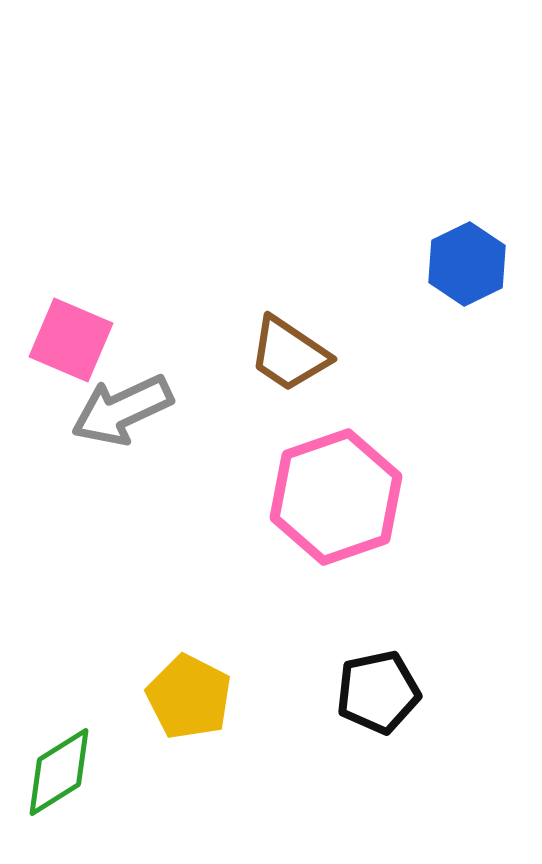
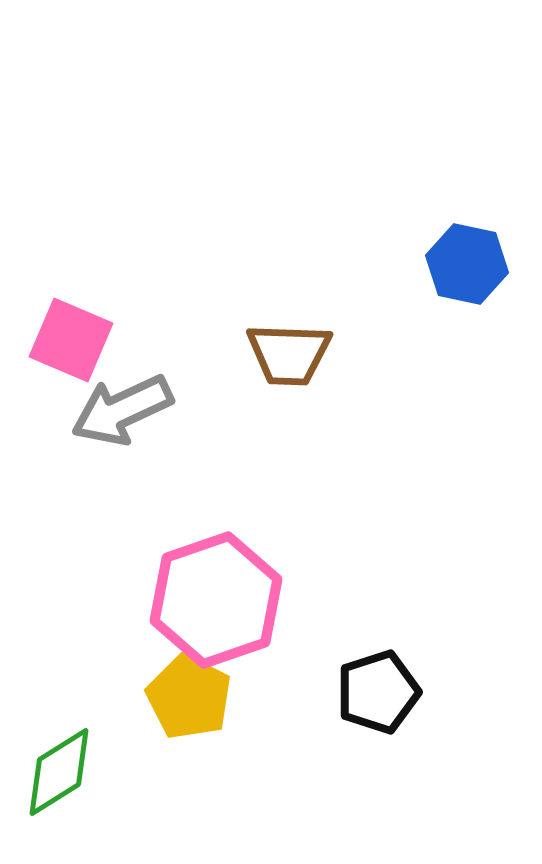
blue hexagon: rotated 22 degrees counterclockwise
brown trapezoid: rotated 32 degrees counterclockwise
pink hexagon: moved 120 px left, 103 px down
black pentagon: rotated 6 degrees counterclockwise
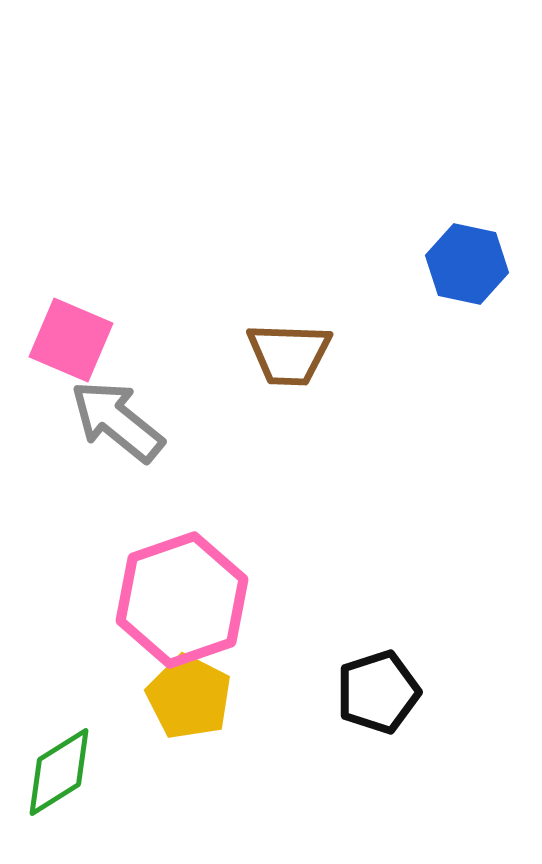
gray arrow: moved 5 px left, 11 px down; rotated 64 degrees clockwise
pink hexagon: moved 34 px left
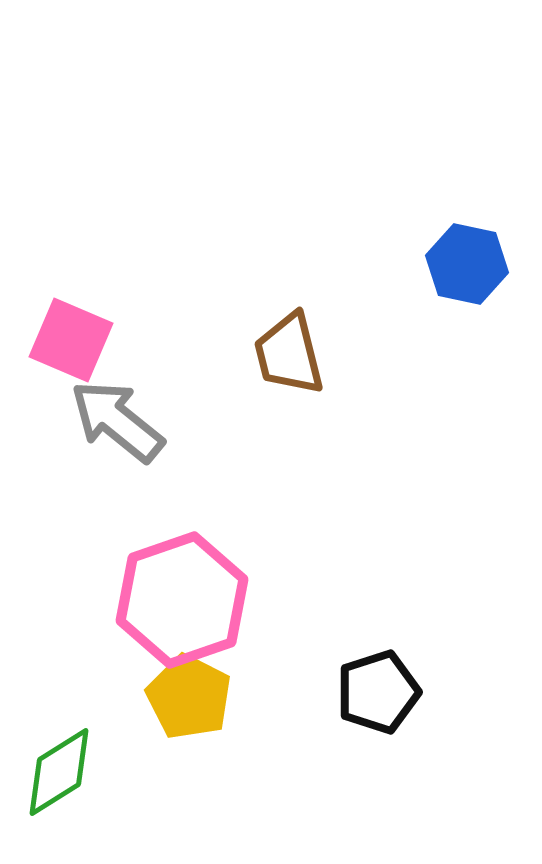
brown trapezoid: rotated 74 degrees clockwise
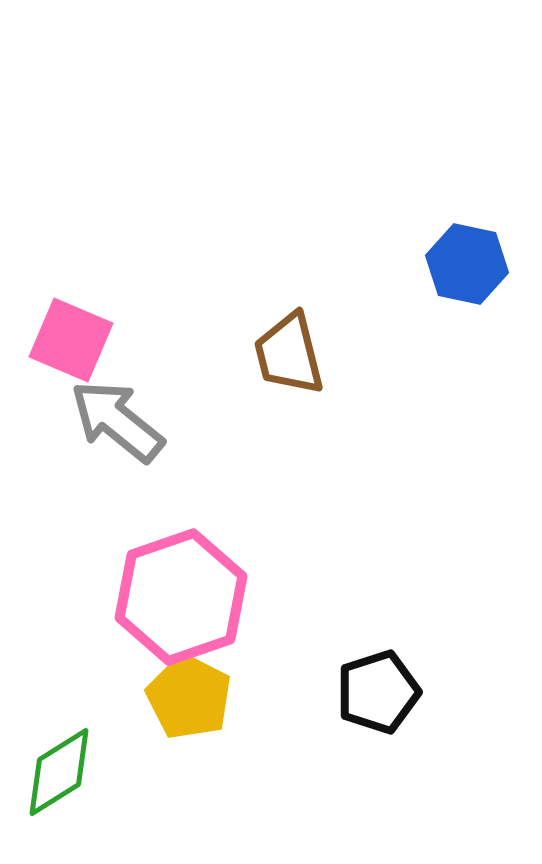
pink hexagon: moved 1 px left, 3 px up
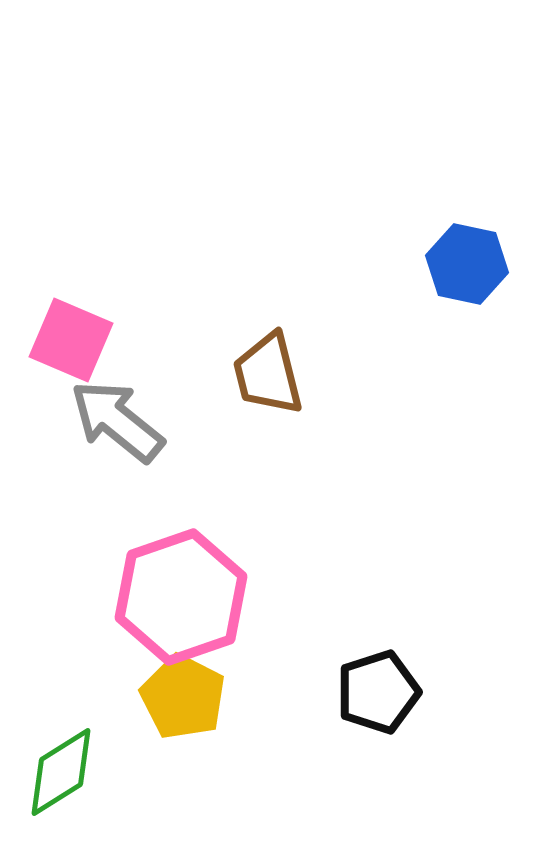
brown trapezoid: moved 21 px left, 20 px down
yellow pentagon: moved 6 px left
green diamond: moved 2 px right
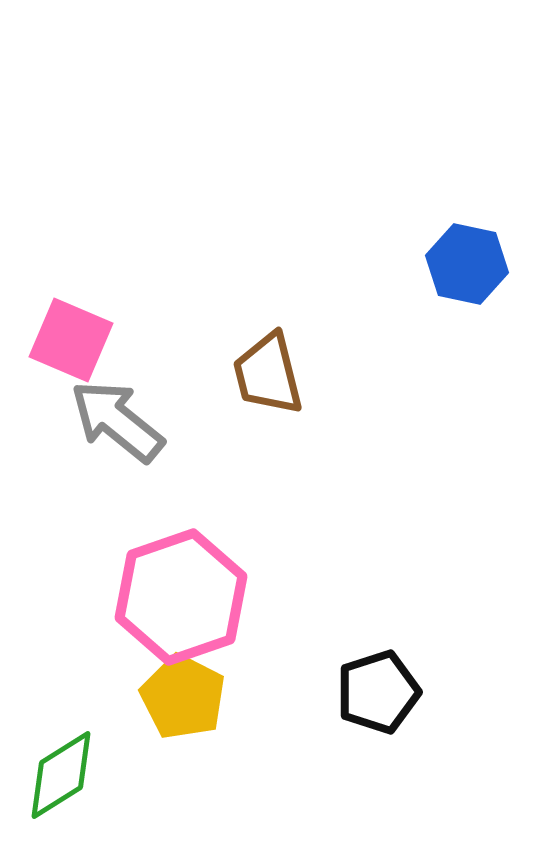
green diamond: moved 3 px down
